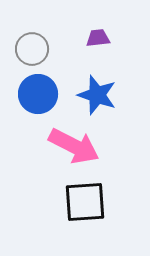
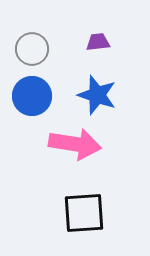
purple trapezoid: moved 4 px down
blue circle: moved 6 px left, 2 px down
pink arrow: moved 1 px right, 2 px up; rotated 18 degrees counterclockwise
black square: moved 1 px left, 11 px down
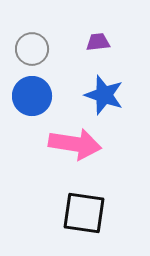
blue star: moved 7 px right
black square: rotated 12 degrees clockwise
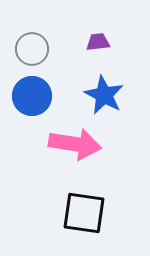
blue star: rotated 9 degrees clockwise
